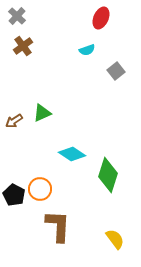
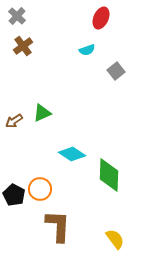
green diamond: moved 1 px right; rotated 16 degrees counterclockwise
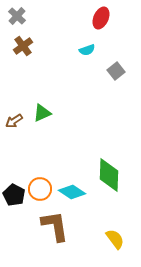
cyan diamond: moved 38 px down
brown L-shape: moved 3 px left; rotated 12 degrees counterclockwise
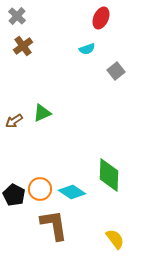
cyan semicircle: moved 1 px up
brown L-shape: moved 1 px left, 1 px up
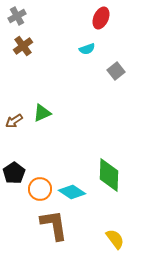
gray cross: rotated 18 degrees clockwise
black pentagon: moved 22 px up; rotated 10 degrees clockwise
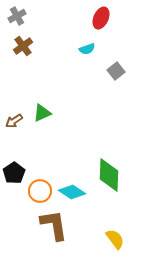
orange circle: moved 2 px down
